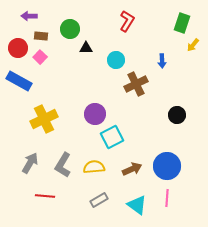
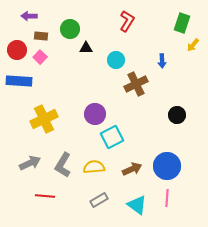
red circle: moved 1 px left, 2 px down
blue rectangle: rotated 25 degrees counterclockwise
gray arrow: rotated 35 degrees clockwise
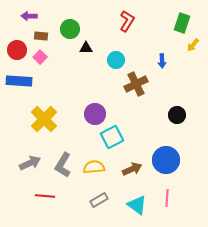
yellow cross: rotated 20 degrees counterclockwise
blue circle: moved 1 px left, 6 px up
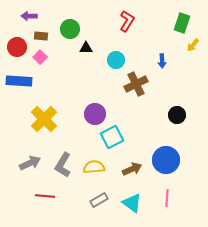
red circle: moved 3 px up
cyan triangle: moved 5 px left, 2 px up
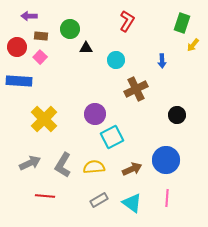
brown cross: moved 5 px down
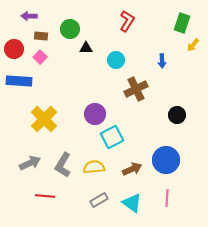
red circle: moved 3 px left, 2 px down
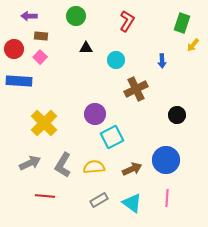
green circle: moved 6 px right, 13 px up
yellow cross: moved 4 px down
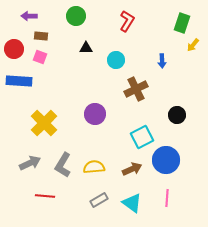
pink square: rotated 24 degrees counterclockwise
cyan square: moved 30 px right
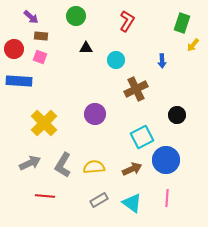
purple arrow: moved 2 px right, 1 px down; rotated 140 degrees counterclockwise
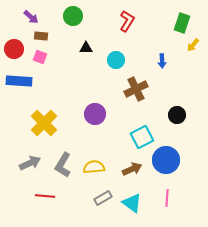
green circle: moved 3 px left
gray rectangle: moved 4 px right, 2 px up
